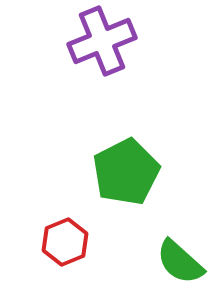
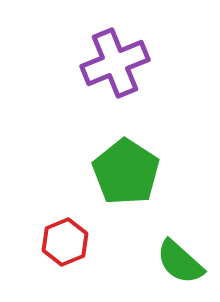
purple cross: moved 13 px right, 22 px down
green pentagon: rotated 12 degrees counterclockwise
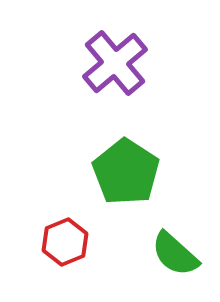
purple cross: rotated 18 degrees counterclockwise
green semicircle: moved 5 px left, 8 px up
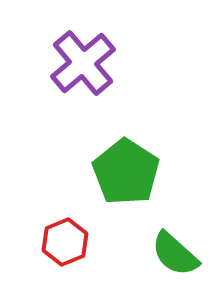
purple cross: moved 32 px left
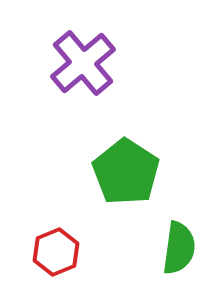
red hexagon: moved 9 px left, 10 px down
green semicircle: moved 4 px right, 6 px up; rotated 124 degrees counterclockwise
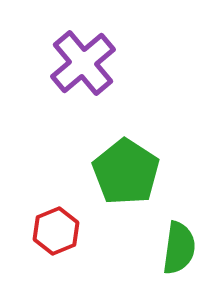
red hexagon: moved 21 px up
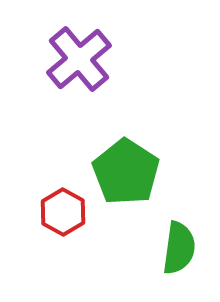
purple cross: moved 4 px left, 4 px up
red hexagon: moved 7 px right, 19 px up; rotated 9 degrees counterclockwise
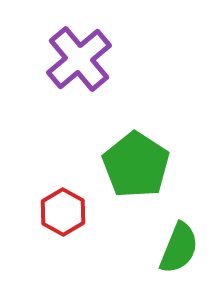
green pentagon: moved 10 px right, 7 px up
green semicircle: rotated 14 degrees clockwise
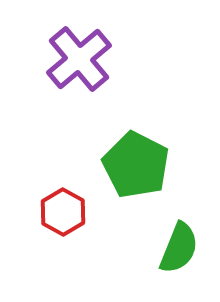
green pentagon: rotated 6 degrees counterclockwise
